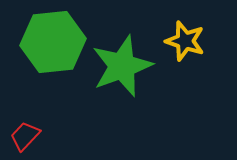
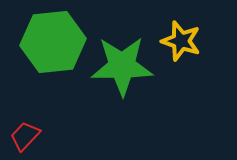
yellow star: moved 4 px left
green star: rotated 20 degrees clockwise
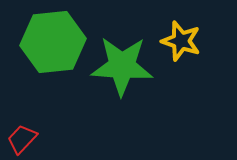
green star: rotated 4 degrees clockwise
red trapezoid: moved 3 px left, 3 px down
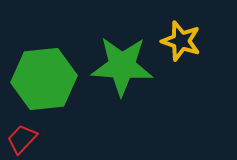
green hexagon: moved 9 px left, 37 px down
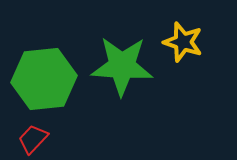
yellow star: moved 2 px right, 1 px down
red trapezoid: moved 11 px right
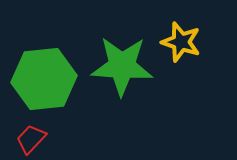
yellow star: moved 2 px left
red trapezoid: moved 2 px left
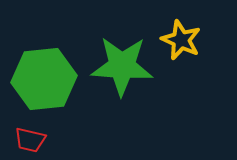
yellow star: moved 2 px up; rotated 6 degrees clockwise
red trapezoid: moved 1 px left, 1 px down; rotated 120 degrees counterclockwise
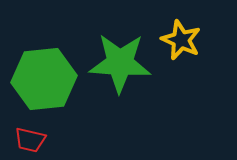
green star: moved 2 px left, 3 px up
